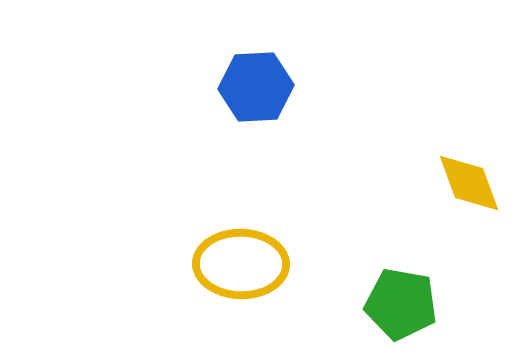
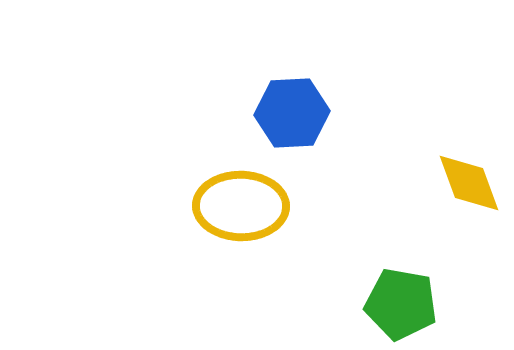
blue hexagon: moved 36 px right, 26 px down
yellow ellipse: moved 58 px up
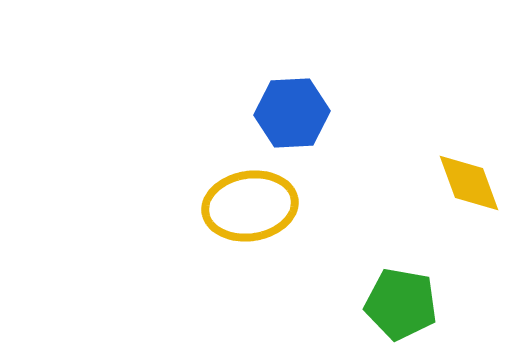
yellow ellipse: moved 9 px right; rotated 10 degrees counterclockwise
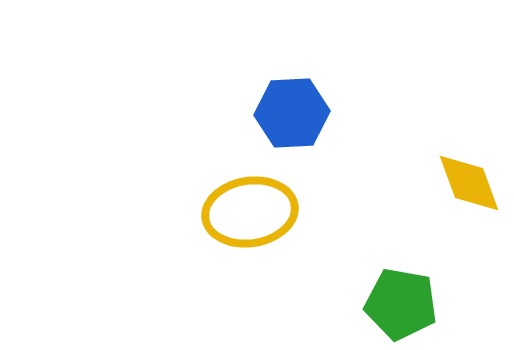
yellow ellipse: moved 6 px down
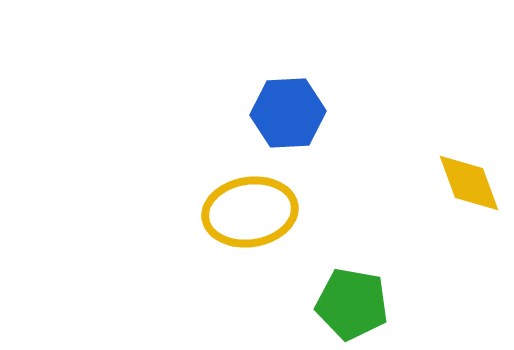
blue hexagon: moved 4 px left
green pentagon: moved 49 px left
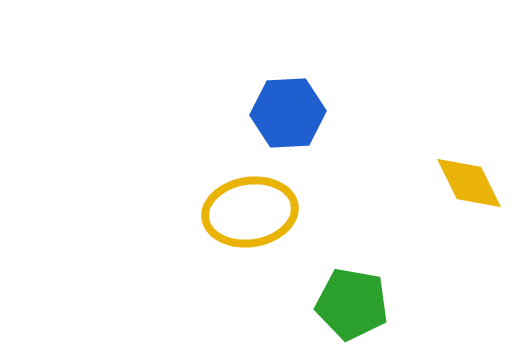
yellow diamond: rotated 6 degrees counterclockwise
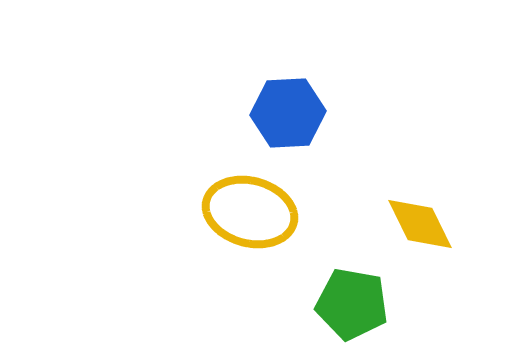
yellow diamond: moved 49 px left, 41 px down
yellow ellipse: rotated 24 degrees clockwise
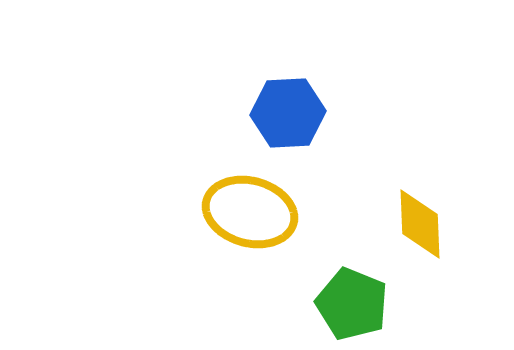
yellow diamond: rotated 24 degrees clockwise
green pentagon: rotated 12 degrees clockwise
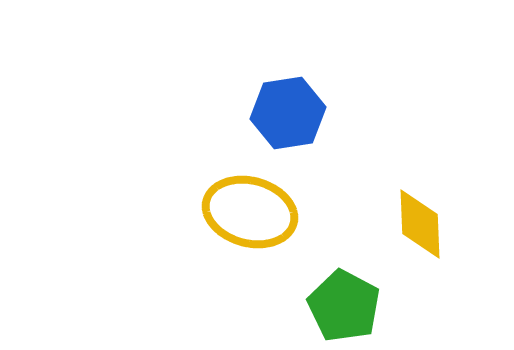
blue hexagon: rotated 6 degrees counterclockwise
green pentagon: moved 8 px left, 2 px down; rotated 6 degrees clockwise
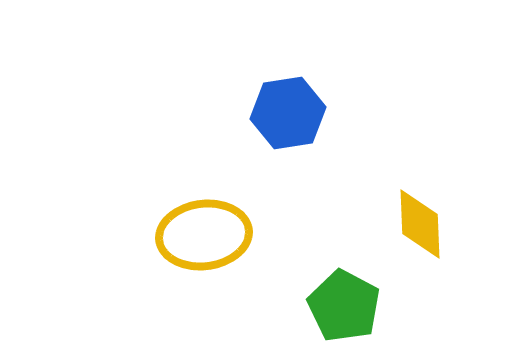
yellow ellipse: moved 46 px left, 23 px down; rotated 22 degrees counterclockwise
